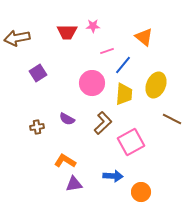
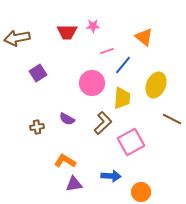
yellow trapezoid: moved 2 px left, 4 px down
blue arrow: moved 2 px left
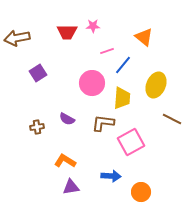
brown L-shape: rotated 130 degrees counterclockwise
purple triangle: moved 3 px left, 3 px down
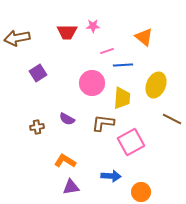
blue line: rotated 48 degrees clockwise
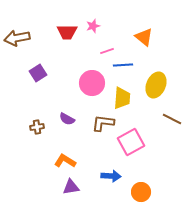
pink star: rotated 16 degrees counterclockwise
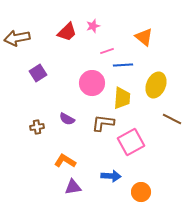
red trapezoid: rotated 45 degrees counterclockwise
purple triangle: moved 2 px right
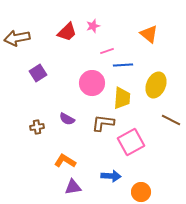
orange triangle: moved 5 px right, 3 px up
brown line: moved 1 px left, 1 px down
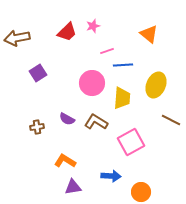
brown L-shape: moved 7 px left, 1 px up; rotated 25 degrees clockwise
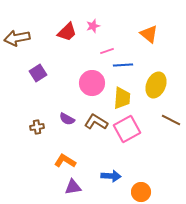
pink square: moved 4 px left, 13 px up
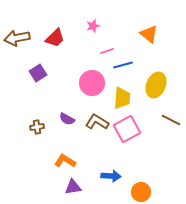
red trapezoid: moved 12 px left, 6 px down
blue line: rotated 12 degrees counterclockwise
brown L-shape: moved 1 px right
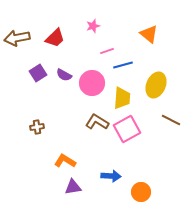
purple semicircle: moved 3 px left, 44 px up
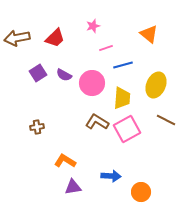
pink line: moved 1 px left, 3 px up
brown line: moved 5 px left
